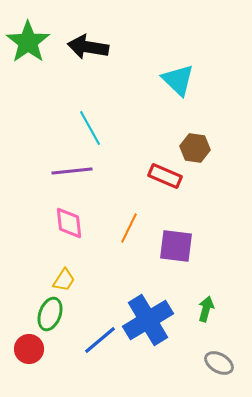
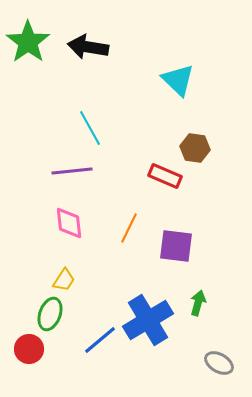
green arrow: moved 8 px left, 6 px up
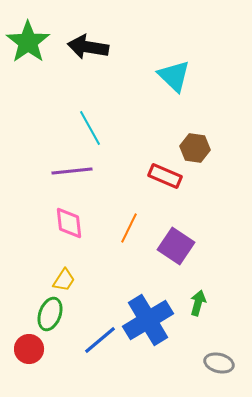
cyan triangle: moved 4 px left, 4 px up
purple square: rotated 27 degrees clockwise
gray ellipse: rotated 16 degrees counterclockwise
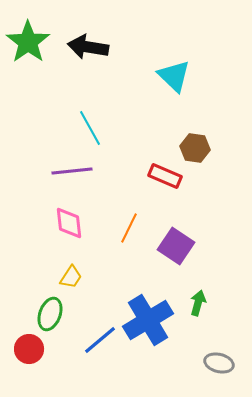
yellow trapezoid: moved 7 px right, 3 px up
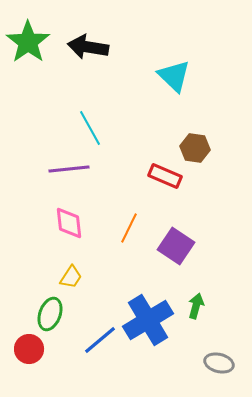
purple line: moved 3 px left, 2 px up
green arrow: moved 2 px left, 3 px down
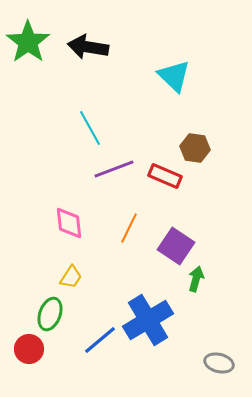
purple line: moved 45 px right; rotated 15 degrees counterclockwise
green arrow: moved 27 px up
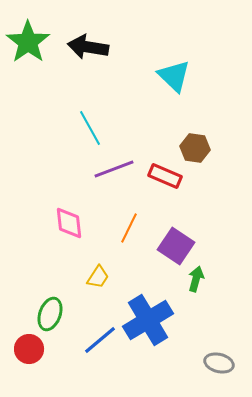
yellow trapezoid: moved 27 px right
